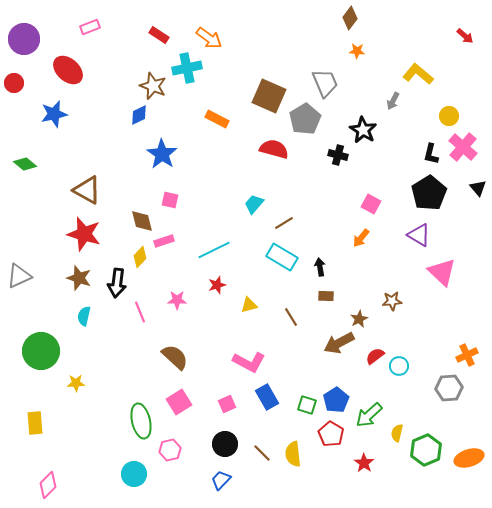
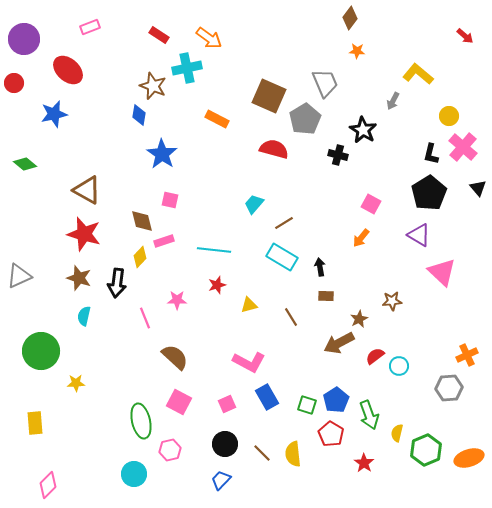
blue diamond at (139, 115): rotated 55 degrees counterclockwise
cyan line at (214, 250): rotated 32 degrees clockwise
pink line at (140, 312): moved 5 px right, 6 px down
pink square at (179, 402): rotated 30 degrees counterclockwise
green arrow at (369, 415): rotated 68 degrees counterclockwise
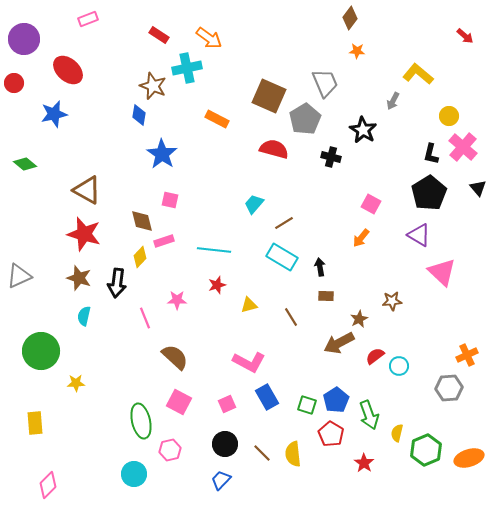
pink rectangle at (90, 27): moved 2 px left, 8 px up
black cross at (338, 155): moved 7 px left, 2 px down
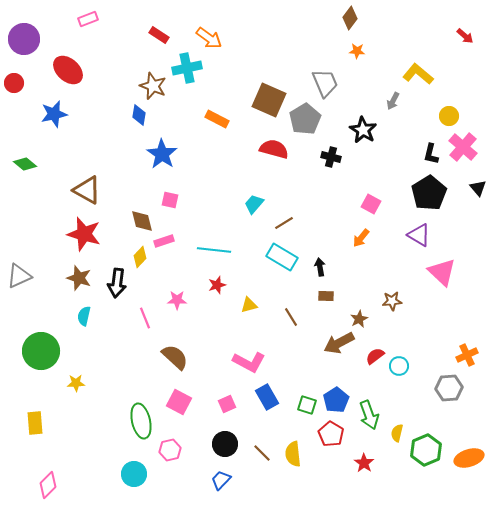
brown square at (269, 96): moved 4 px down
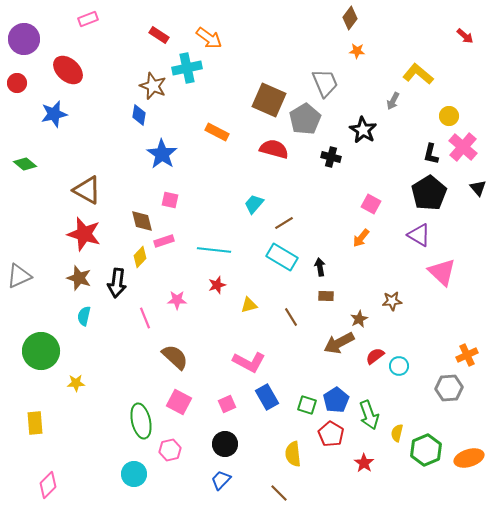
red circle at (14, 83): moved 3 px right
orange rectangle at (217, 119): moved 13 px down
brown line at (262, 453): moved 17 px right, 40 px down
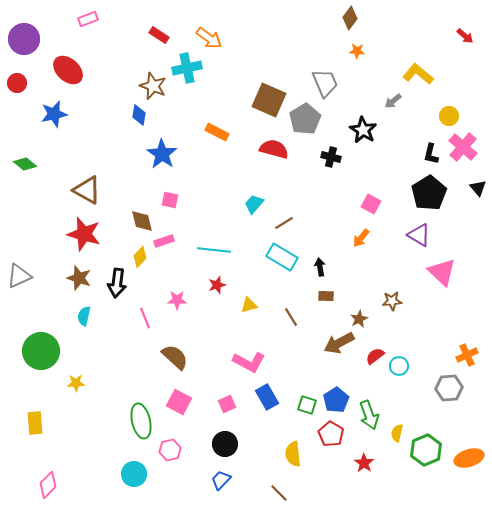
gray arrow at (393, 101): rotated 24 degrees clockwise
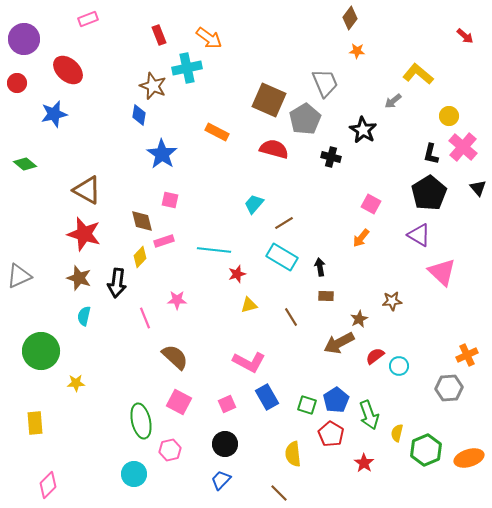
red rectangle at (159, 35): rotated 36 degrees clockwise
red star at (217, 285): moved 20 px right, 11 px up
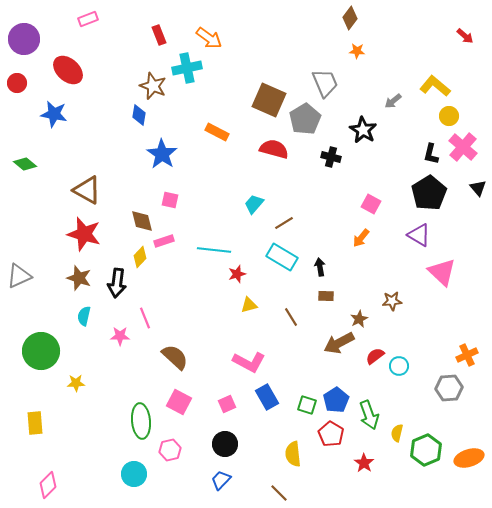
yellow L-shape at (418, 74): moved 17 px right, 12 px down
blue star at (54, 114): rotated 24 degrees clockwise
pink star at (177, 300): moved 57 px left, 36 px down
green ellipse at (141, 421): rotated 8 degrees clockwise
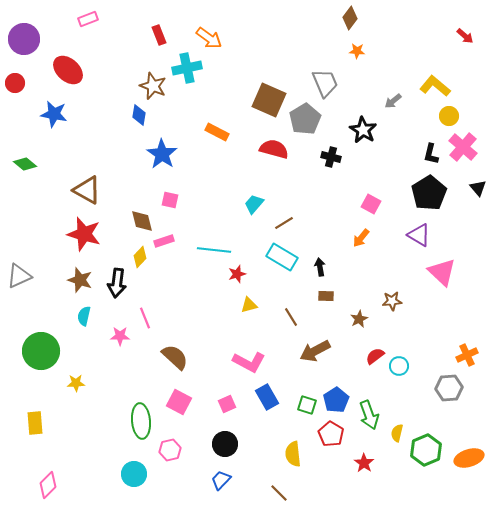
red circle at (17, 83): moved 2 px left
brown star at (79, 278): moved 1 px right, 2 px down
brown arrow at (339, 343): moved 24 px left, 8 px down
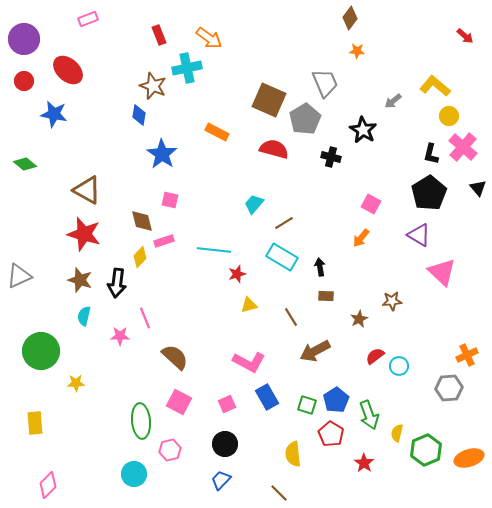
red circle at (15, 83): moved 9 px right, 2 px up
